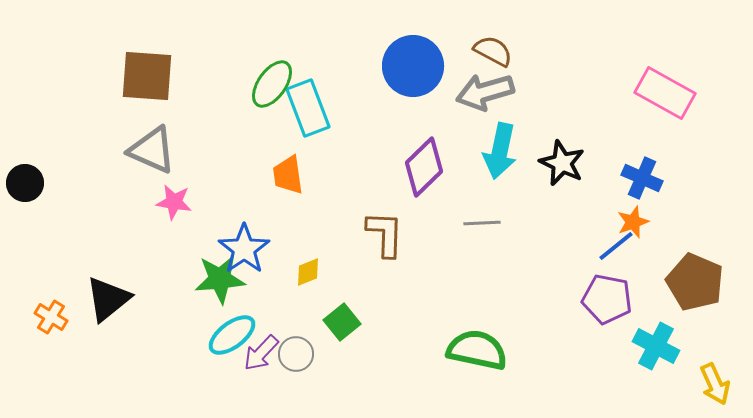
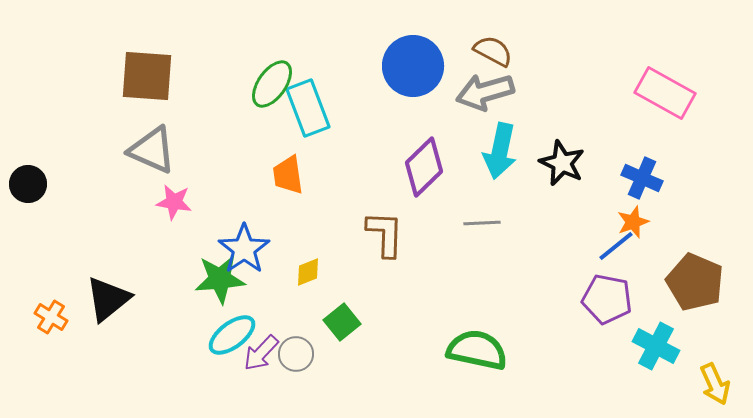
black circle: moved 3 px right, 1 px down
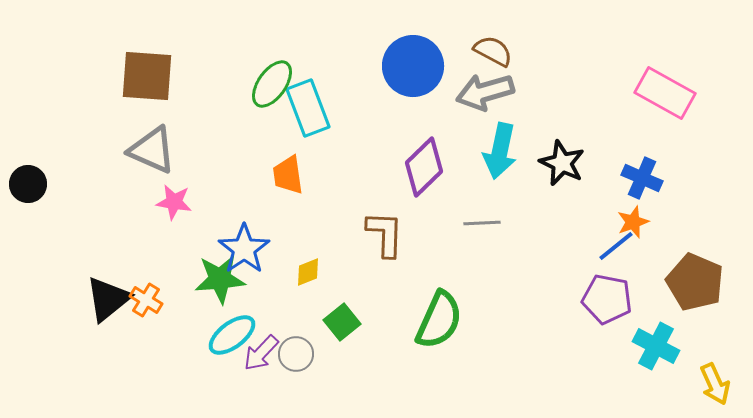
orange cross: moved 95 px right, 17 px up
green semicircle: moved 38 px left, 30 px up; rotated 102 degrees clockwise
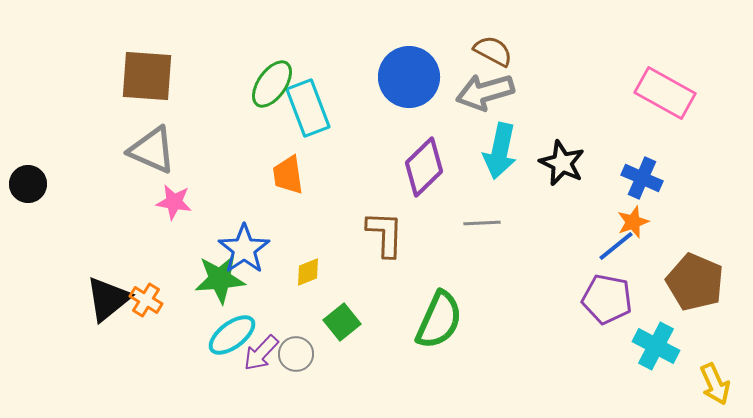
blue circle: moved 4 px left, 11 px down
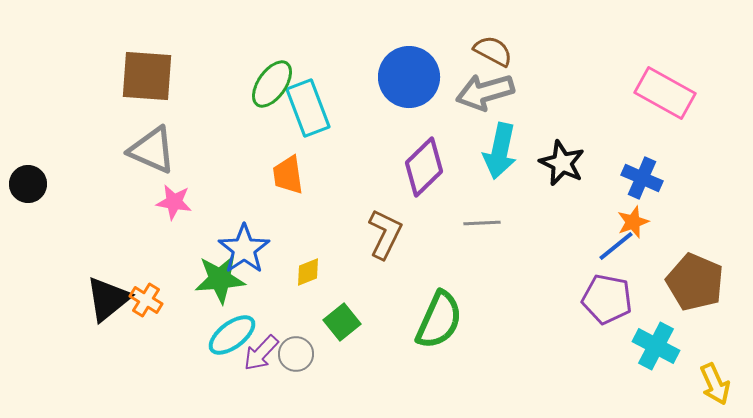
brown L-shape: rotated 24 degrees clockwise
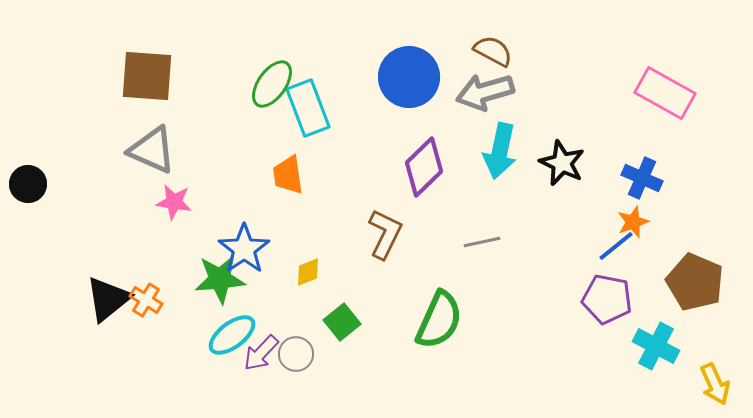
gray line: moved 19 px down; rotated 9 degrees counterclockwise
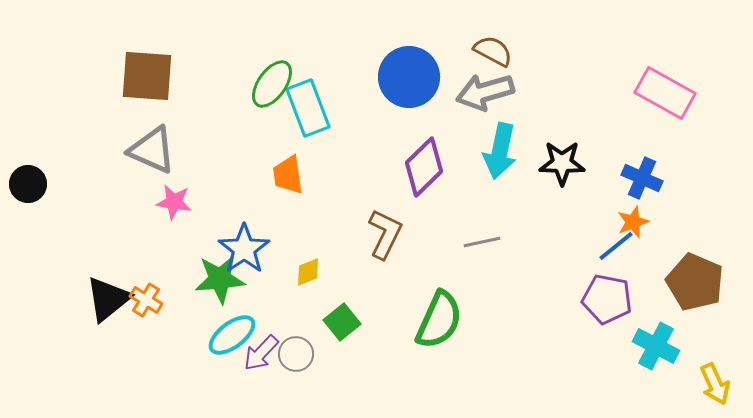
black star: rotated 24 degrees counterclockwise
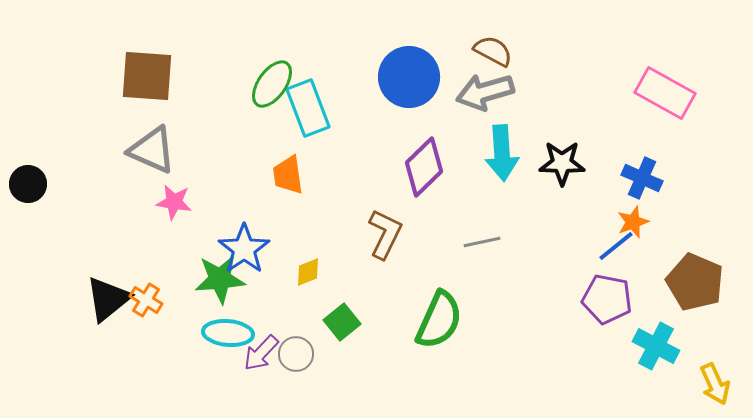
cyan arrow: moved 2 px right, 2 px down; rotated 16 degrees counterclockwise
cyan ellipse: moved 4 px left, 2 px up; rotated 42 degrees clockwise
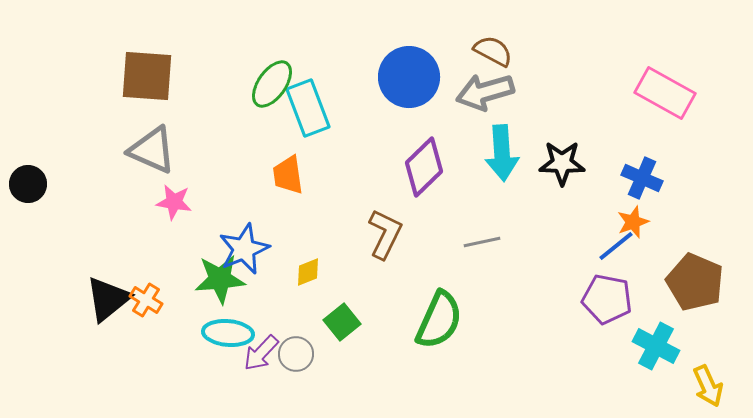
blue star: rotated 12 degrees clockwise
yellow arrow: moved 7 px left, 2 px down
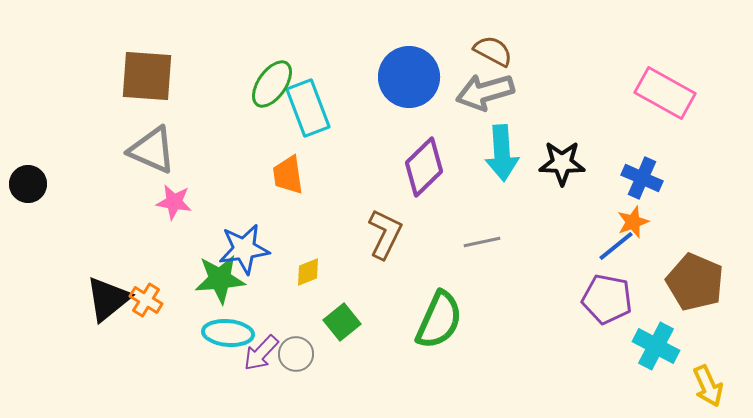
blue star: rotated 15 degrees clockwise
